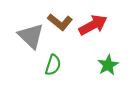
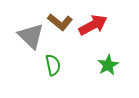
green semicircle: rotated 30 degrees counterclockwise
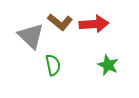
red arrow: moved 1 px right, 1 px up; rotated 24 degrees clockwise
green star: rotated 20 degrees counterclockwise
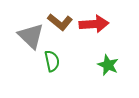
green semicircle: moved 1 px left, 4 px up
